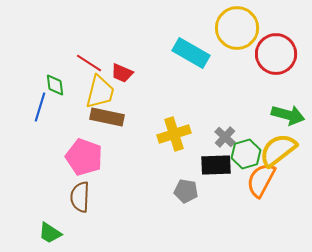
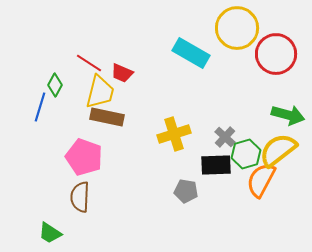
green diamond: rotated 35 degrees clockwise
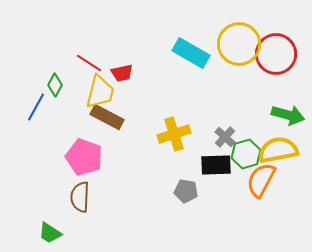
yellow circle: moved 2 px right, 16 px down
red trapezoid: rotated 35 degrees counterclockwise
blue line: moved 4 px left; rotated 12 degrees clockwise
brown rectangle: rotated 16 degrees clockwise
yellow semicircle: rotated 27 degrees clockwise
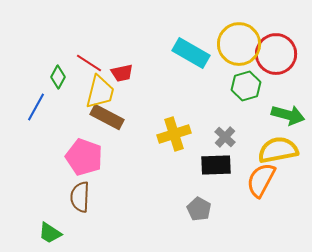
green diamond: moved 3 px right, 8 px up
green hexagon: moved 68 px up
gray pentagon: moved 13 px right, 18 px down; rotated 20 degrees clockwise
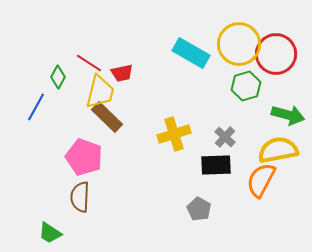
brown rectangle: rotated 16 degrees clockwise
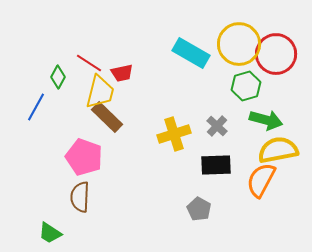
green arrow: moved 22 px left, 5 px down
gray cross: moved 8 px left, 11 px up
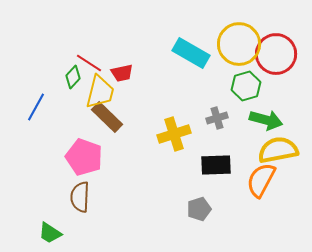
green diamond: moved 15 px right; rotated 15 degrees clockwise
gray cross: moved 8 px up; rotated 30 degrees clockwise
gray pentagon: rotated 25 degrees clockwise
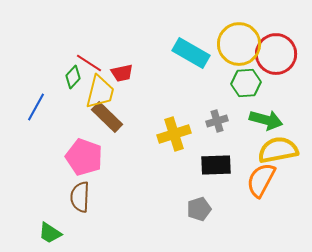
green hexagon: moved 3 px up; rotated 12 degrees clockwise
gray cross: moved 3 px down
